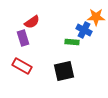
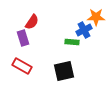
red semicircle: rotated 21 degrees counterclockwise
blue cross: rotated 35 degrees clockwise
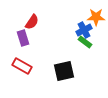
green rectangle: moved 13 px right; rotated 32 degrees clockwise
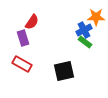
red rectangle: moved 2 px up
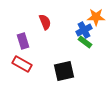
red semicircle: moved 13 px right; rotated 56 degrees counterclockwise
purple rectangle: moved 3 px down
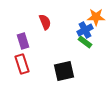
blue cross: moved 1 px right
red rectangle: rotated 42 degrees clockwise
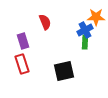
green rectangle: rotated 56 degrees clockwise
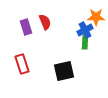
purple rectangle: moved 3 px right, 14 px up
